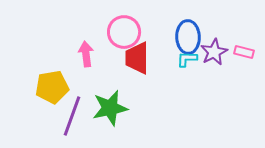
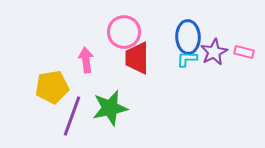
pink arrow: moved 6 px down
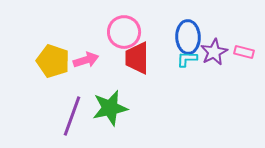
pink arrow: rotated 80 degrees clockwise
yellow pentagon: moved 1 px right, 26 px up; rotated 28 degrees clockwise
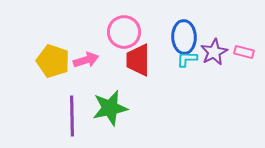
blue ellipse: moved 4 px left
red trapezoid: moved 1 px right, 2 px down
purple line: rotated 21 degrees counterclockwise
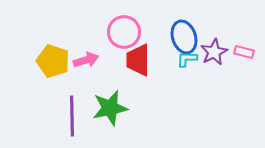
blue ellipse: rotated 16 degrees counterclockwise
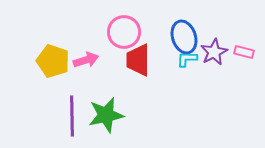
green star: moved 4 px left, 7 px down
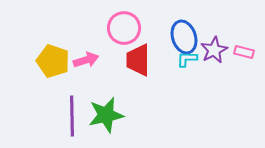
pink circle: moved 4 px up
purple star: moved 2 px up
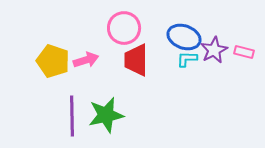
blue ellipse: rotated 52 degrees counterclockwise
red trapezoid: moved 2 px left
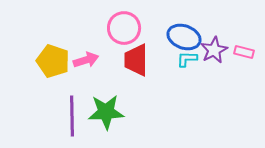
green star: moved 3 px up; rotated 9 degrees clockwise
